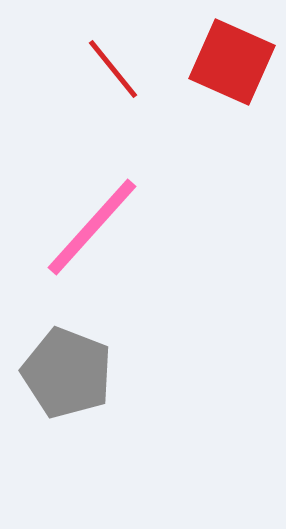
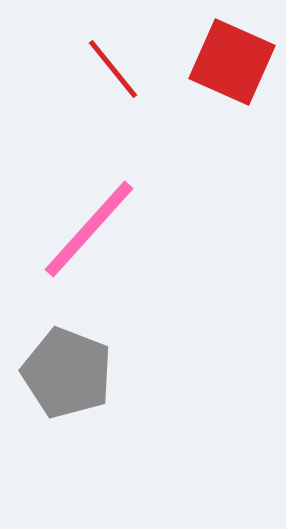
pink line: moved 3 px left, 2 px down
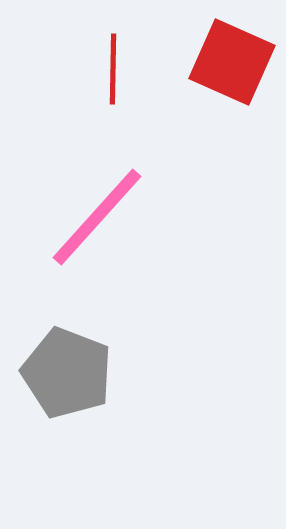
red line: rotated 40 degrees clockwise
pink line: moved 8 px right, 12 px up
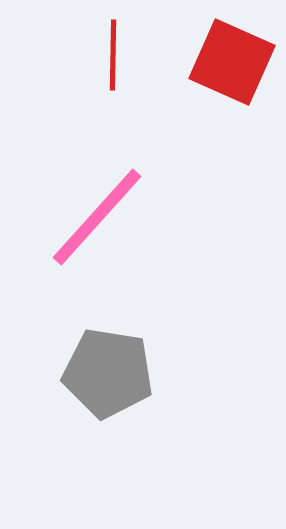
red line: moved 14 px up
gray pentagon: moved 41 px right; rotated 12 degrees counterclockwise
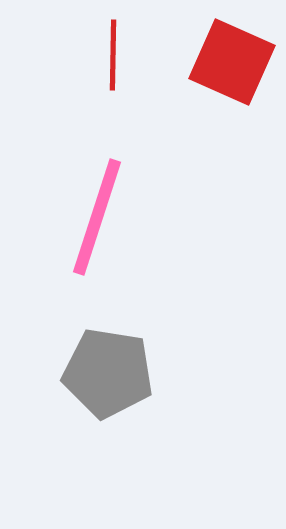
pink line: rotated 24 degrees counterclockwise
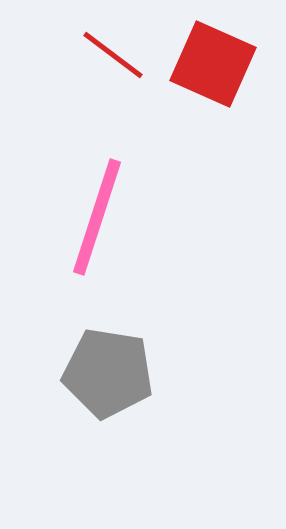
red line: rotated 54 degrees counterclockwise
red square: moved 19 px left, 2 px down
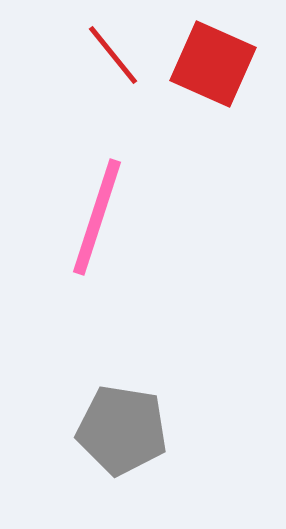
red line: rotated 14 degrees clockwise
gray pentagon: moved 14 px right, 57 px down
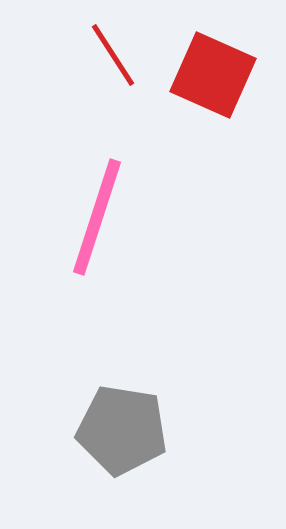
red line: rotated 6 degrees clockwise
red square: moved 11 px down
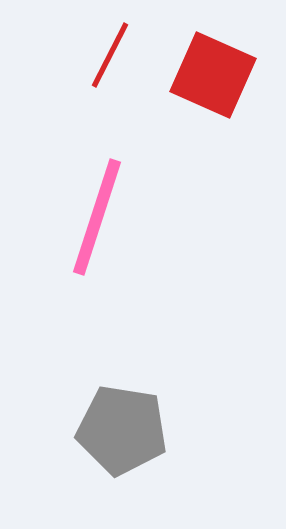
red line: moved 3 px left; rotated 60 degrees clockwise
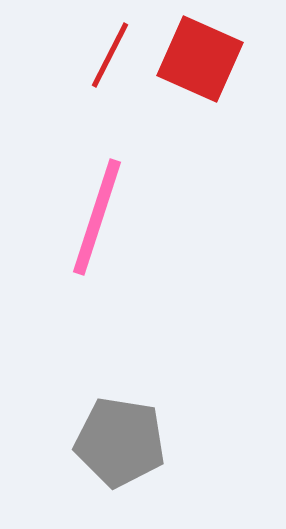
red square: moved 13 px left, 16 px up
gray pentagon: moved 2 px left, 12 px down
